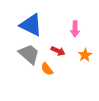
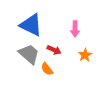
red arrow: moved 4 px left, 1 px up
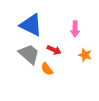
orange star: rotated 24 degrees counterclockwise
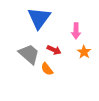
blue triangle: moved 8 px right, 7 px up; rotated 40 degrees clockwise
pink arrow: moved 1 px right, 2 px down
orange star: moved 1 px left, 3 px up; rotated 16 degrees clockwise
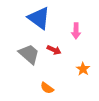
blue triangle: rotated 30 degrees counterclockwise
orange star: moved 1 px left, 17 px down
orange semicircle: moved 19 px down; rotated 16 degrees counterclockwise
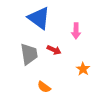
gray trapezoid: rotated 40 degrees clockwise
orange semicircle: moved 3 px left, 1 px up
